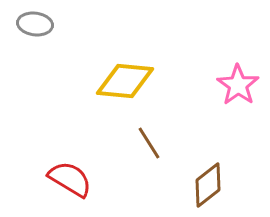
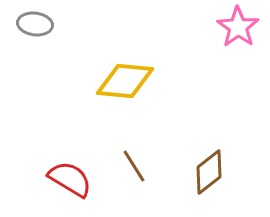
pink star: moved 58 px up
brown line: moved 15 px left, 23 px down
brown diamond: moved 1 px right, 13 px up
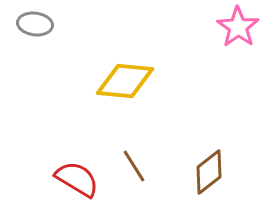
red semicircle: moved 7 px right
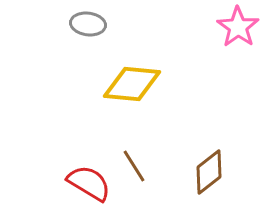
gray ellipse: moved 53 px right
yellow diamond: moved 7 px right, 3 px down
red semicircle: moved 12 px right, 4 px down
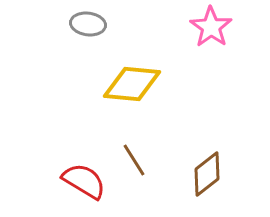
pink star: moved 27 px left
brown line: moved 6 px up
brown diamond: moved 2 px left, 2 px down
red semicircle: moved 5 px left, 2 px up
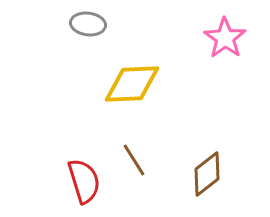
pink star: moved 14 px right, 11 px down
yellow diamond: rotated 8 degrees counterclockwise
red semicircle: rotated 42 degrees clockwise
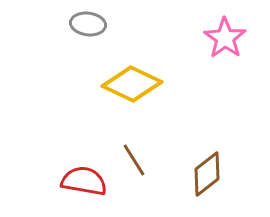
yellow diamond: rotated 28 degrees clockwise
red semicircle: rotated 63 degrees counterclockwise
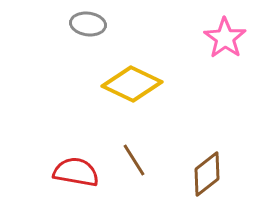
red semicircle: moved 8 px left, 9 px up
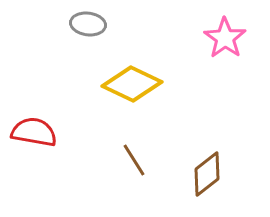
red semicircle: moved 42 px left, 40 px up
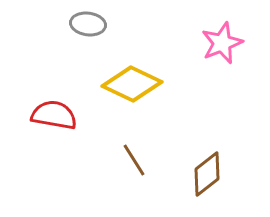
pink star: moved 3 px left, 5 px down; rotated 15 degrees clockwise
red semicircle: moved 20 px right, 17 px up
